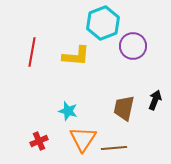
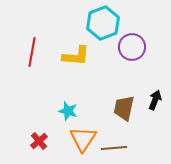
purple circle: moved 1 px left, 1 px down
red cross: rotated 18 degrees counterclockwise
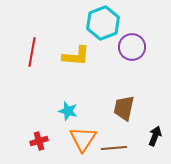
black arrow: moved 36 px down
red cross: rotated 24 degrees clockwise
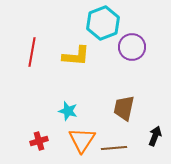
orange triangle: moved 1 px left, 1 px down
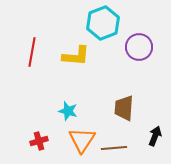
purple circle: moved 7 px right
brown trapezoid: rotated 8 degrees counterclockwise
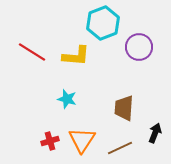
red line: rotated 68 degrees counterclockwise
cyan star: moved 1 px left, 12 px up
black arrow: moved 3 px up
red cross: moved 11 px right
brown line: moved 6 px right; rotated 20 degrees counterclockwise
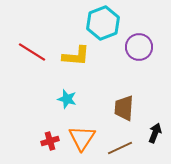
orange triangle: moved 2 px up
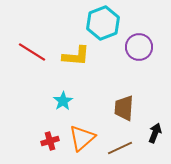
cyan star: moved 4 px left, 2 px down; rotated 24 degrees clockwise
orange triangle: rotated 16 degrees clockwise
